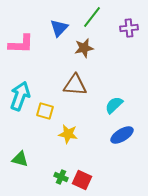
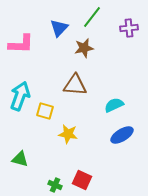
cyan semicircle: rotated 18 degrees clockwise
green cross: moved 6 px left, 8 px down
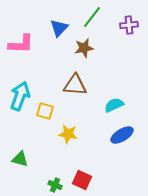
purple cross: moved 3 px up
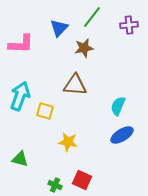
cyan semicircle: moved 4 px right, 1 px down; rotated 42 degrees counterclockwise
yellow star: moved 8 px down
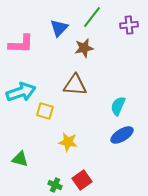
cyan arrow: moved 1 px right, 4 px up; rotated 52 degrees clockwise
red square: rotated 30 degrees clockwise
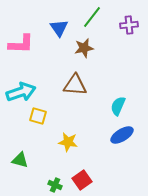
blue triangle: rotated 18 degrees counterclockwise
yellow square: moved 7 px left, 5 px down
green triangle: moved 1 px down
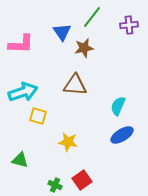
blue triangle: moved 3 px right, 4 px down
cyan arrow: moved 2 px right
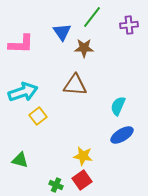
brown star: rotated 12 degrees clockwise
yellow square: rotated 36 degrees clockwise
yellow star: moved 15 px right, 14 px down
green cross: moved 1 px right
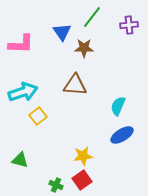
yellow star: rotated 18 degrees counterclockwise
